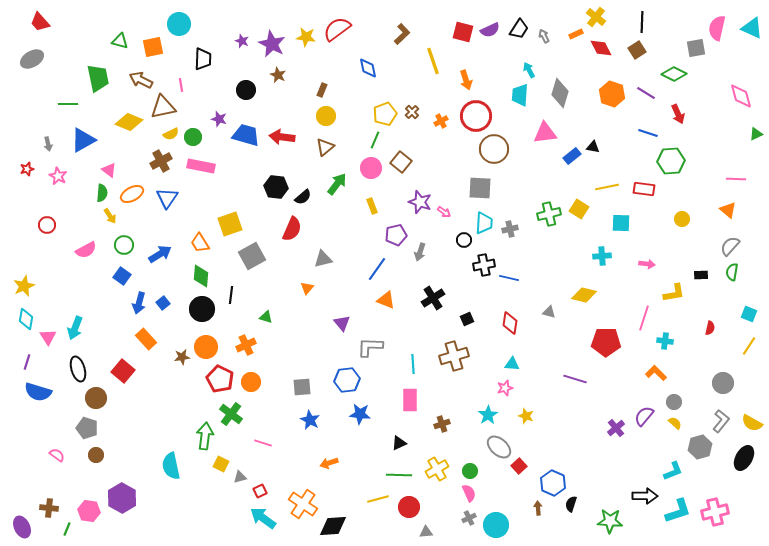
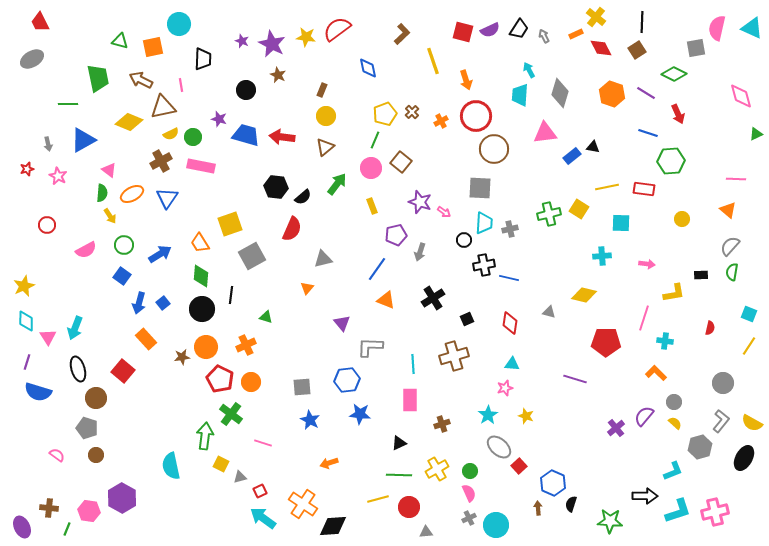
red trapezoid at (40, 22): rotated 15 degrees clockwise
cyan diamond at (26, 319): moved 2 px down; rotated 10 degrees counterclockwise
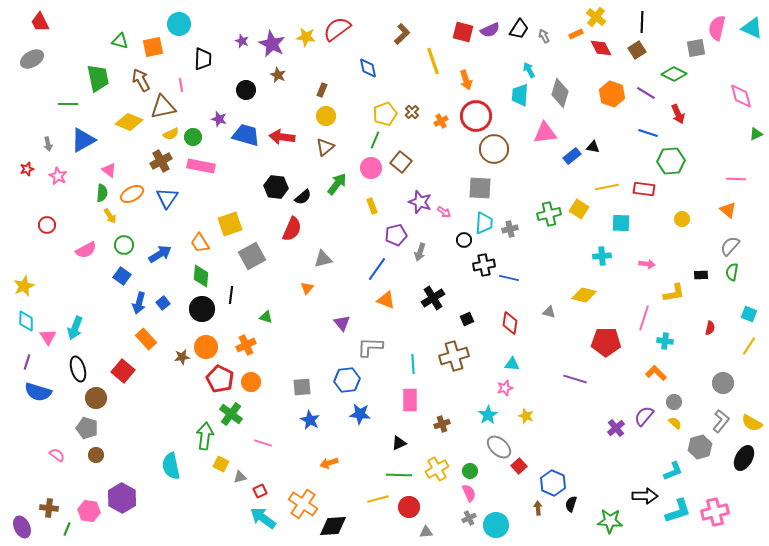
brown arrow at (141, 80): rotated 35 degrees clockwise
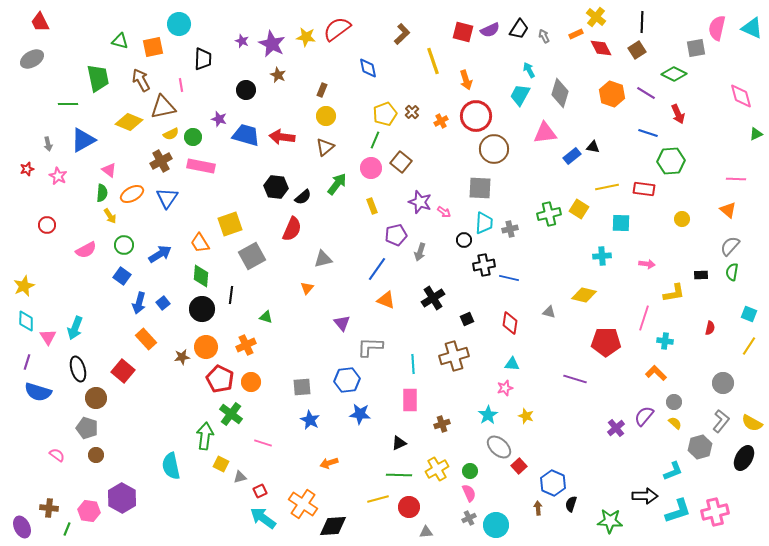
cyan trapezoid at (520, 95): rotated 25 degrees clockwise
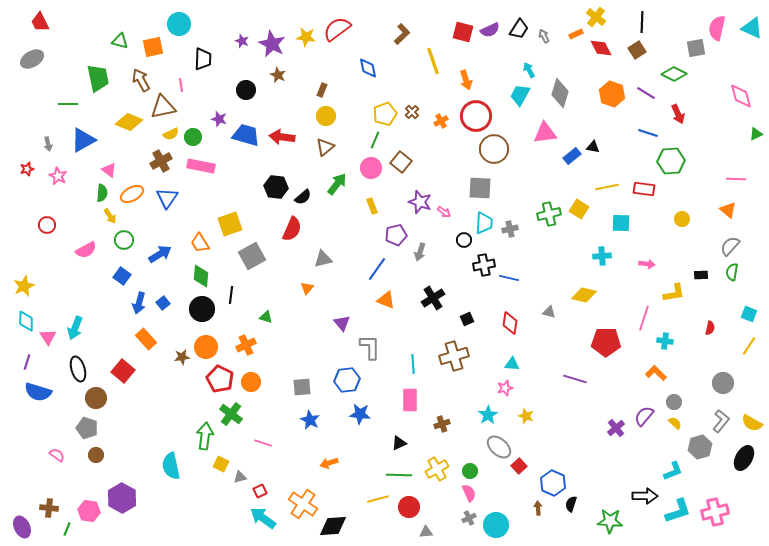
green circle at (124, 245): moved 5 px up
gray L-shape at (370, 347): rotated 88 degrees clockwise
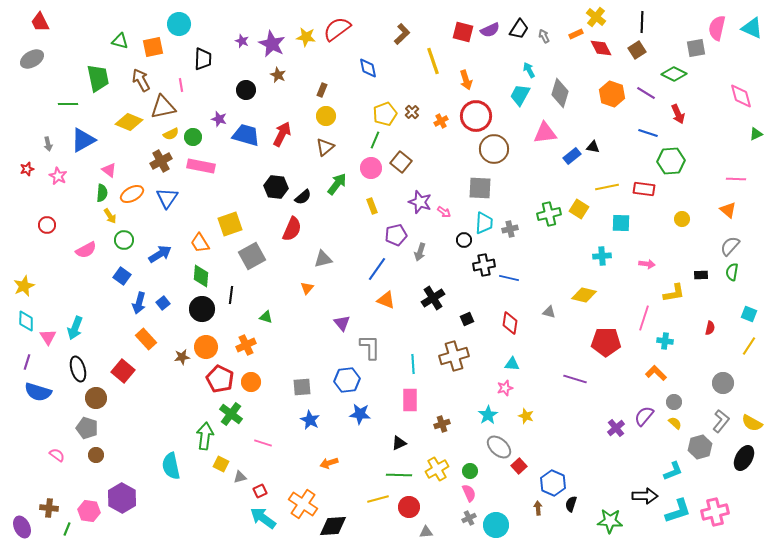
red arrow at (282, 137): moved 3 px up; rotated 110 degrees clockwise
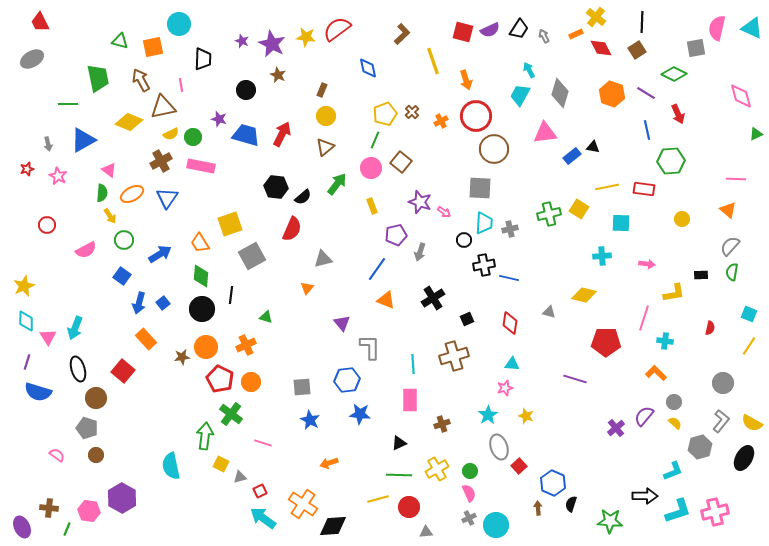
blue line at (648, 133): moved 1 px left, 3 px up; rotated 60 degrees clockwise
gray ellipse at (499, 447): rotated 30 degrees clockwise
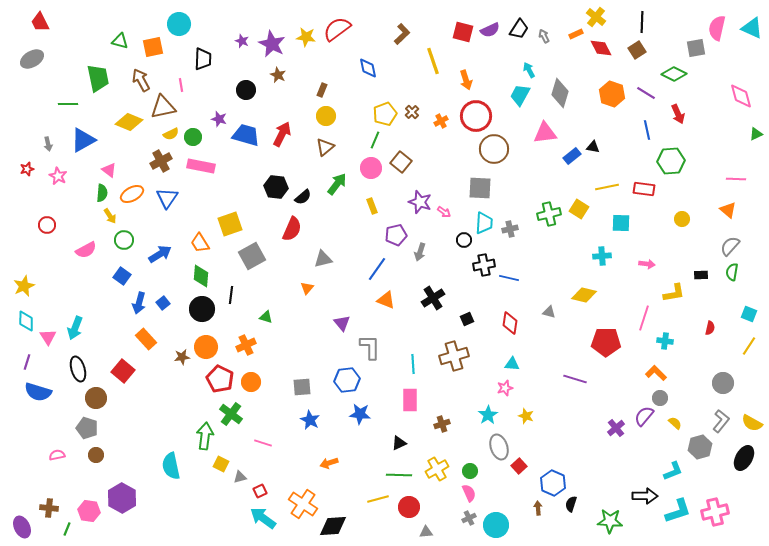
gray circle at (674, 402): moved 14 px left, 4 px up
pink semicircle at (57, 455): rotated 49 degrees counterclockwise
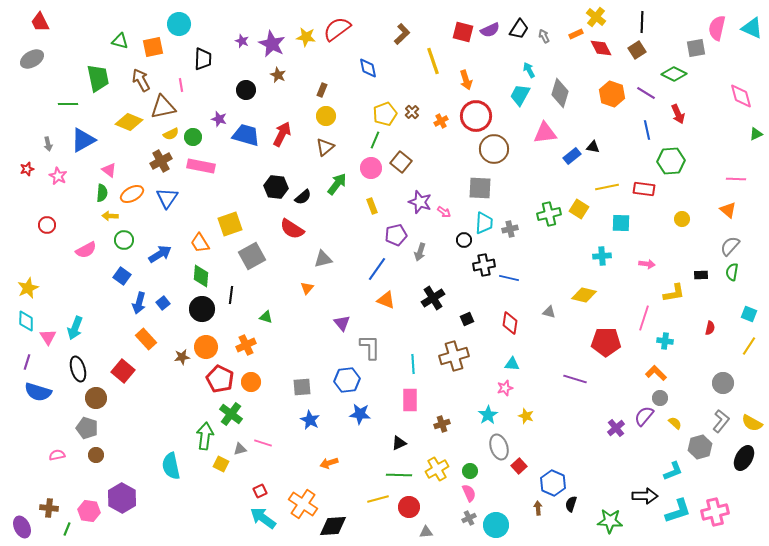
yellow arrow at (110, 216): rotated 126 degrees clockwise
red semicircle at (292, 229): rotated 100 degrees clockwise
yellow star at (24, 286): moved 4 px right, 2 px down
gray triangle at (240, 477): moved 28 px up
